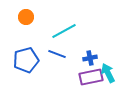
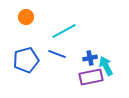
cyan arrow: moved 2 px left, 7 px up
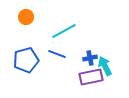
cyan arrow: moved 1 px left
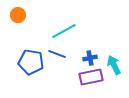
orange circle: moved 8 px left, 2 px up
blue pentagon: moved 5 px right, 2 px down; rotated 25 degrees clockwise
cyan arrow: moved 9 px right, 1 px up
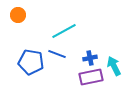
cyan arrow: moved 1 px down
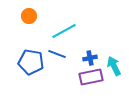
orange circle: moved 11 px right, 1 px down
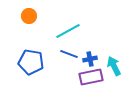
cyan line: moved 4 px right
blue line: moved 12 px right
blue cross: moved 1 px down
